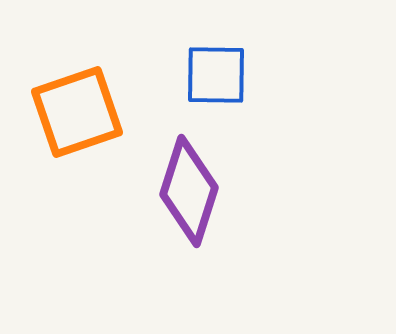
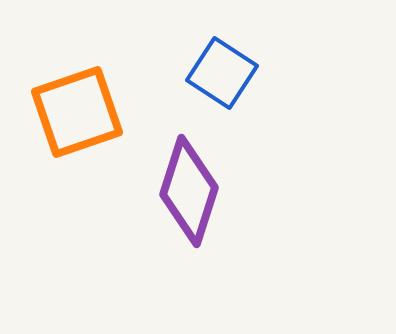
blue square: moved 6 px right, 2 px up; rotated 32 degrees clockwise
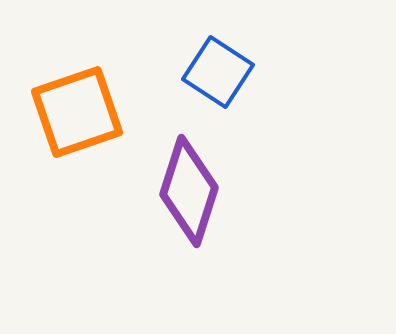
blue square: moved 4 px left, 1 px up
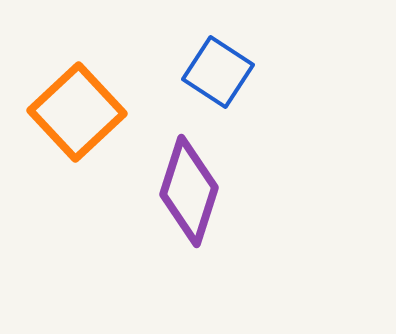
orange square: rotated 24 degrees counterclockwise
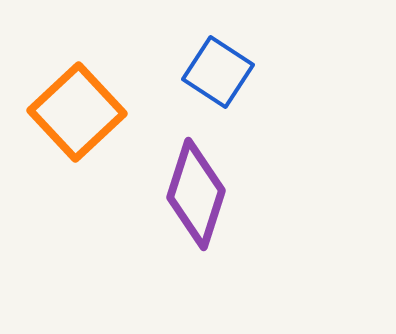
purple diamond: moved 7 px right, 3 px down
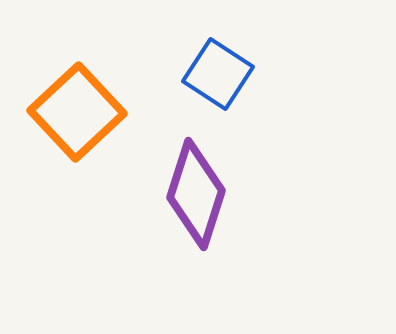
blue square: moved 2 px down
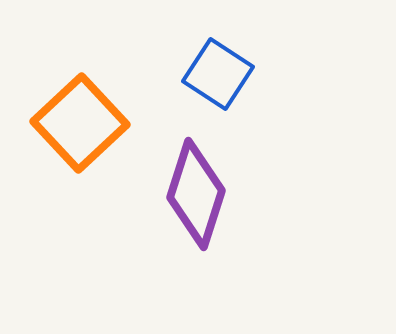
orange square: moved 3 px right, 11 px down
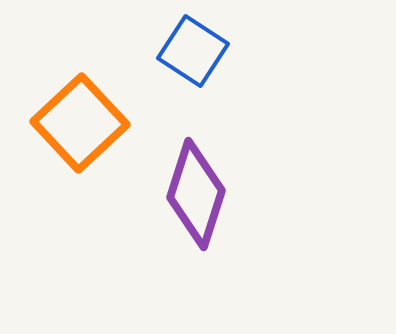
blue square: moved 25 px left, 23 px up
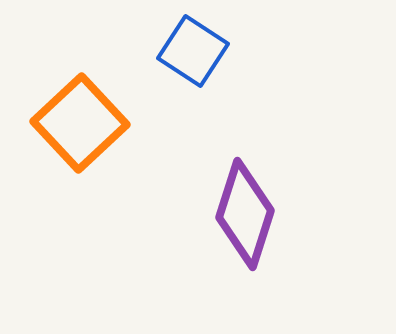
purple diamond: moved 49 px right, 20 px down
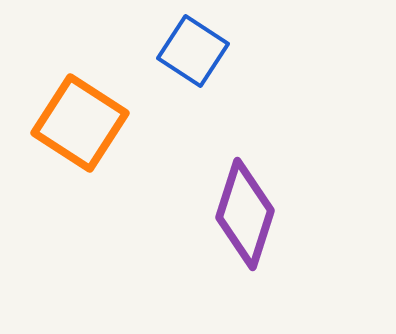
orange square: rotated 14 degrees counterclockwise
